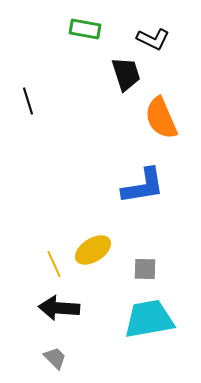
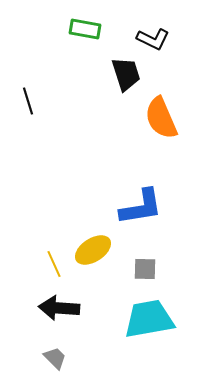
blue L-shape: moved 2 px left, 21 px down
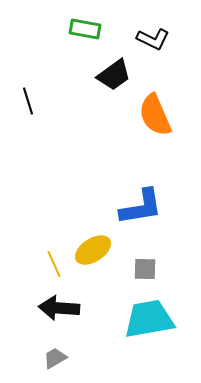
black trapezoid: moved 12 px left, 1 px down; rotated 72 degrees clockwise
orange semicircle: moved 6 px left, 3 px up
gray trapezoid: rotated 75 degrees counterclockwise
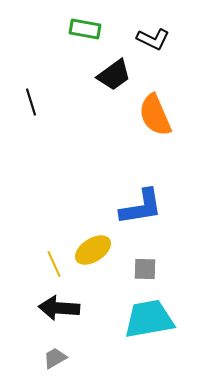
black line: moved 3 px right, 1 px down
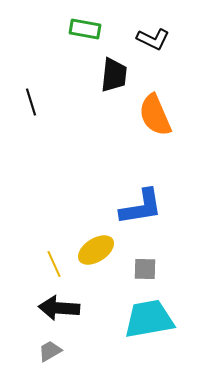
black trapezoid: rotated 48 degrees counterclockwise
yellow ellipse: moved 3 px right
gray trapezoid: moved 5 px left, 7 px up
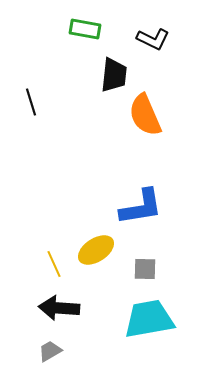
orange semicircle: moved 10 px left
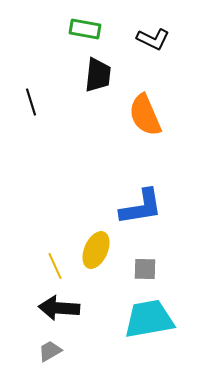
black trapezoid: moved 16 px left
yellow ellipse: rotated 33 degrees counterclockwise
yellow line: moved 1 px right, 2 px down
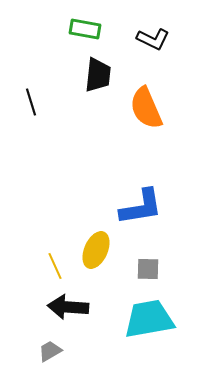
orange semicircle: moved 1 px right, 7 px up
gray square: moved 3 px right
black arrow: moved 9 px right, 1 px up
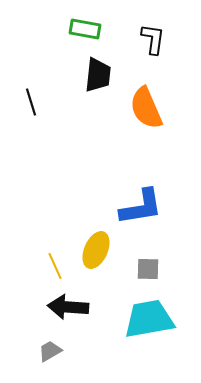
black L-shape: rotated 108 degrees counterclockwise
